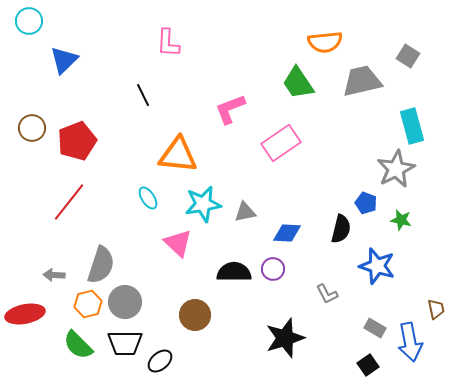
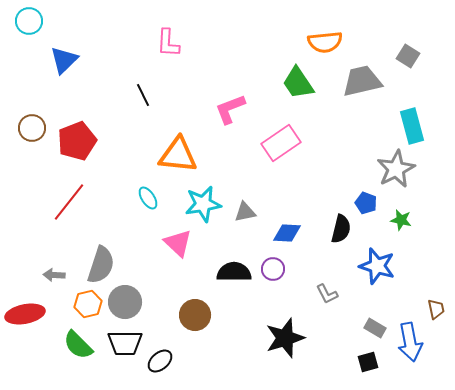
black square at (368, 365): moved 3 px up; rotated 20 degrees clockwise
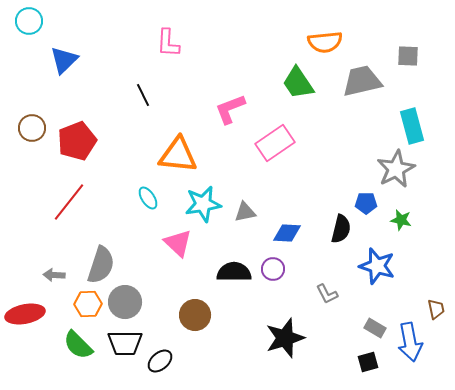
gray square at (408, 56): rotated 30 degrees counterclockwise
pink rectangle at (281, 143): moved 6 px left
blue pentagon at (366, 203): rotated 20 degrees counterclockwise
orange hexagon at (88, 304): rotated 12 degrees clockwise
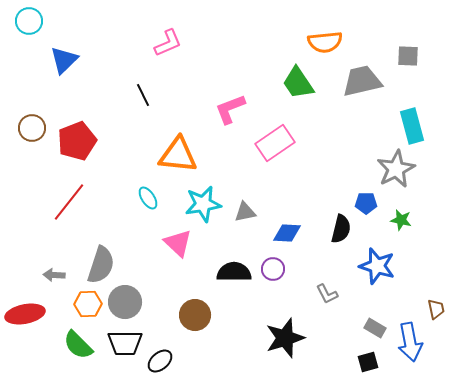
pink L-shape at (168, 43): rotated 116 degrees counterclockwise
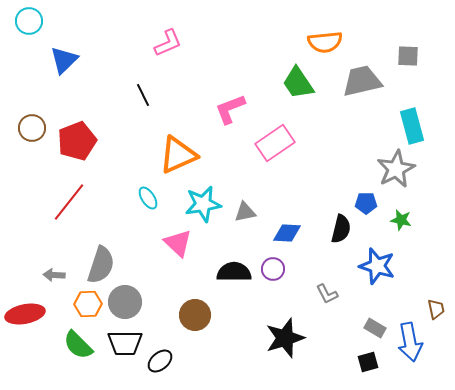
orange triangle at (178, 155): rotated 30 degrees counterclockwise
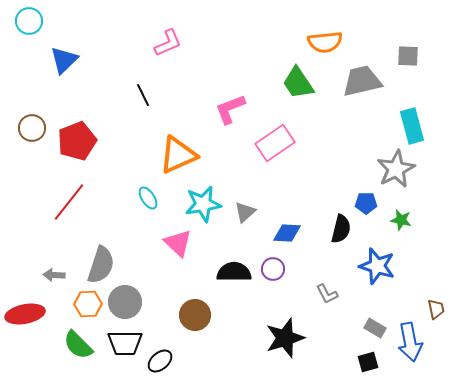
gray triangle at (245, 212): rotated 30 degrees counterclockwise
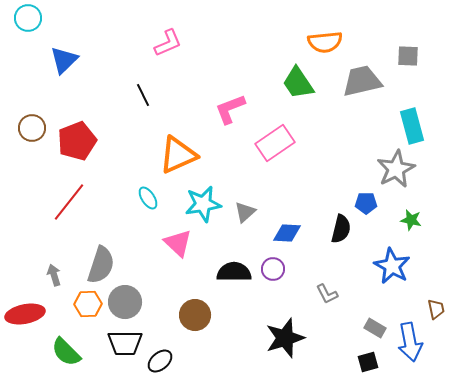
cyan circle at (29, 21): moved 1 px left, 3 px up
green star at (401, 220): moved 10 px right
blue star at (377, 266): moved 15 px right; rotated 12 degrees clockwise
gray arrow at (54, 275): rotated 70 degrees clockwise
green semicircle at (78, 345): moved 12 px left, 7 px down
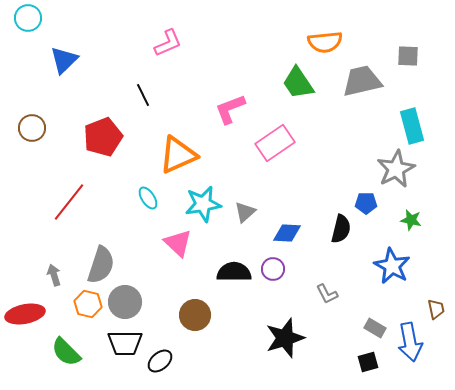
red pentagon at (77, 141): moved 26 px right, 4 px up
orange hexagon at (88, 304): rotated 16 degrees clockwise
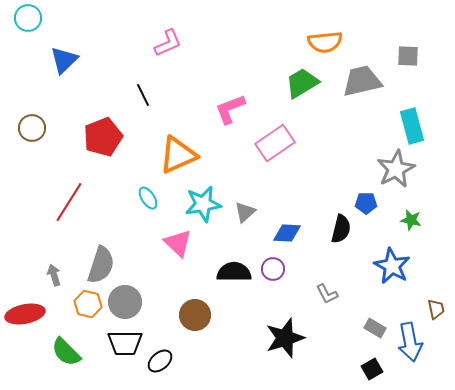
green trapezoid at (298, 83): moved 4 px right; rotated 93 degrees clockwise
red line at (69, 202): rotated 6 degrees counterclockwise
black square at (368, 362): moved 4 px right, 7 px down; rotated 15 degrees counterclockwise
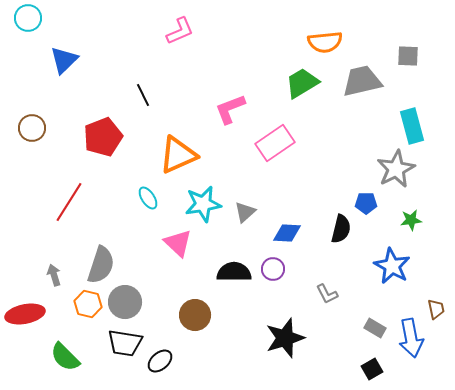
pink L-shape at (168, 43): moved 12 px right, 12 px up
green star at (411, 220): rotated 20 degrees counterclockwise
blue arrow at (410, 342): moved 1 px right, 4 px up
black trapezoid at (125, 343): rotated 9 degrees clockwise
green semicircle at (66, 352): moved 1 px left, 5 px down
